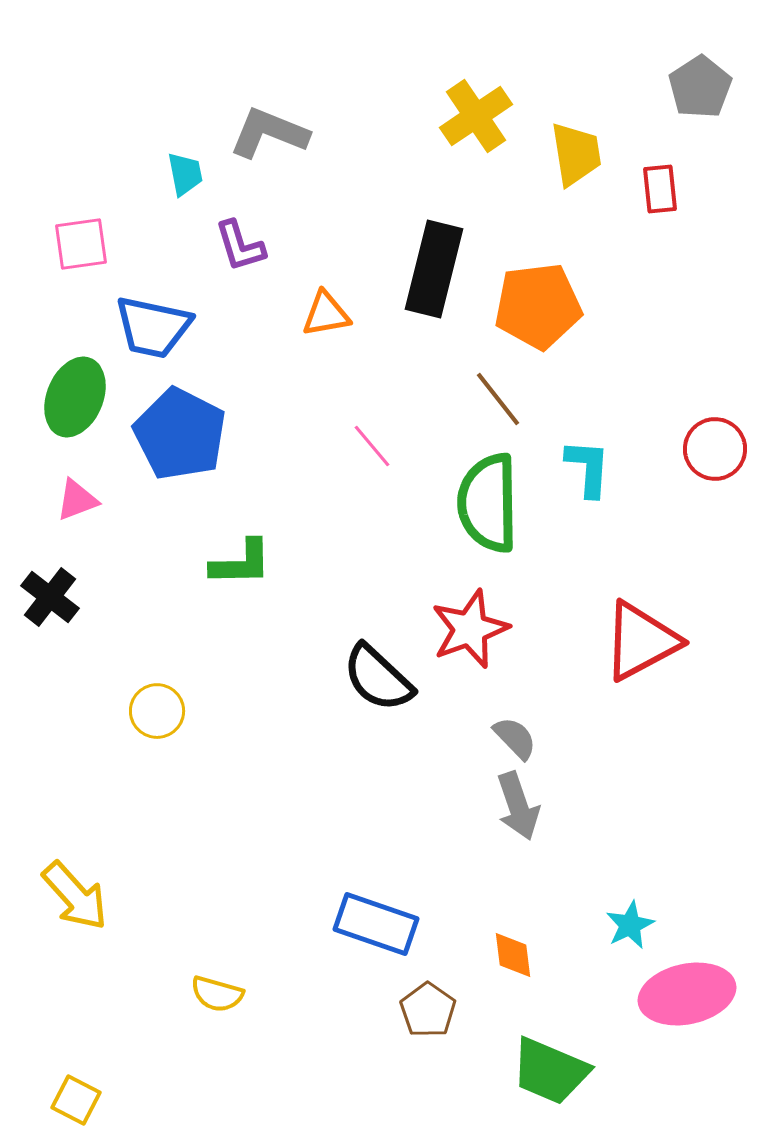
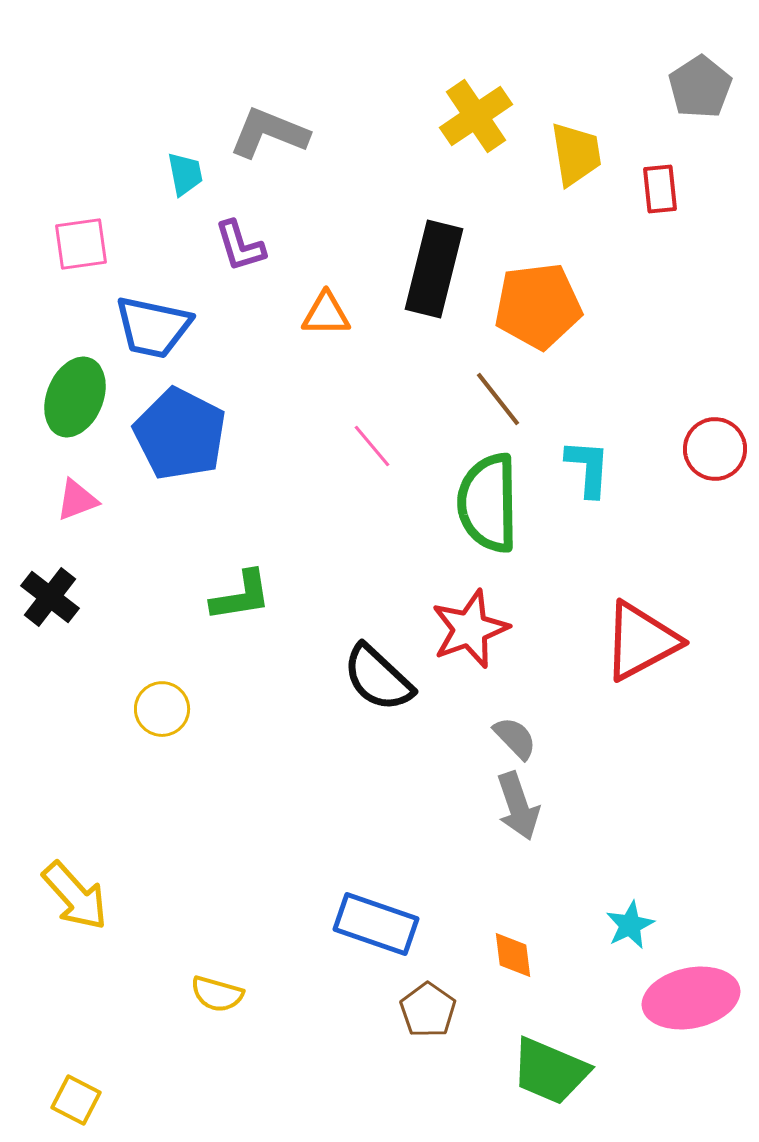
orange triangle: rotated 10 degrees clockwise
green L-shape: moved 33 px down; rotated 8 degrees counterclockwise
yellow circle: moved 5 px right, 2 px up
pink ellipse: moved 4 px right, 4 px down
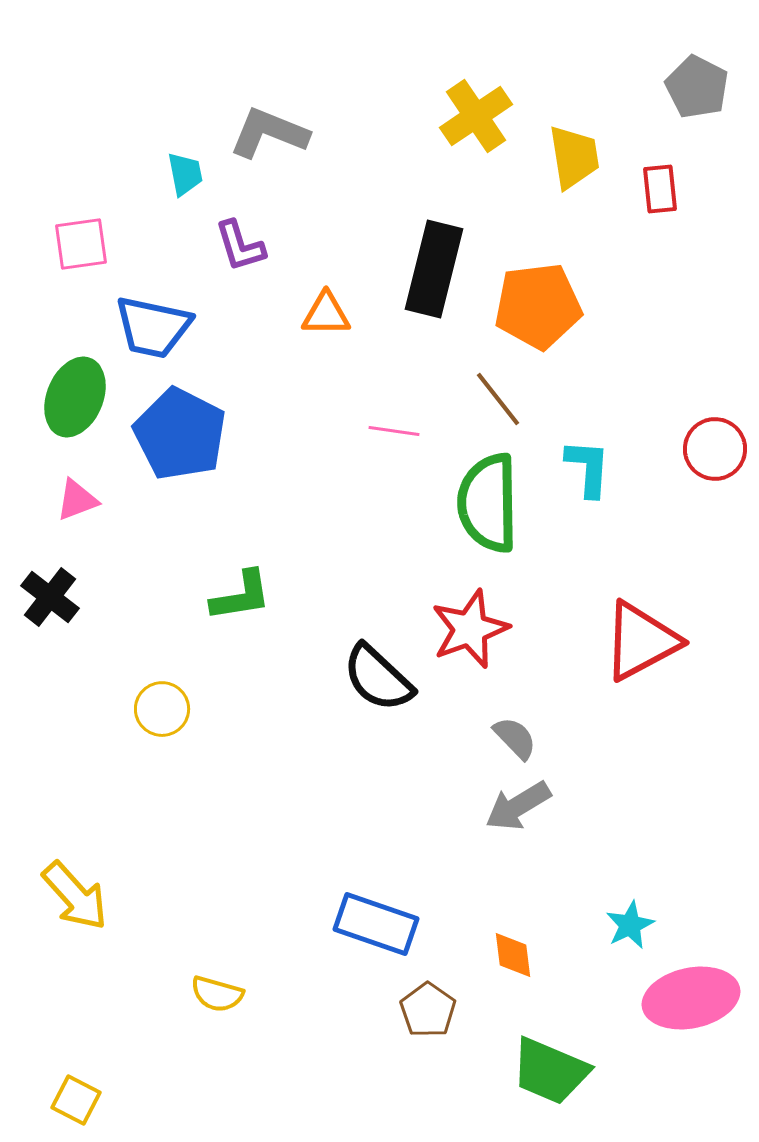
gray pentagon: moved 3 px left; rotated 12 degrees counterclockwise
yellow trapezoid: moved 2 px left, 3 px down
pink line: moved 22 px right, 15 px up; rotated 42 degrees counterclockwise
gray arrow: rotated 78 degrees clockwise
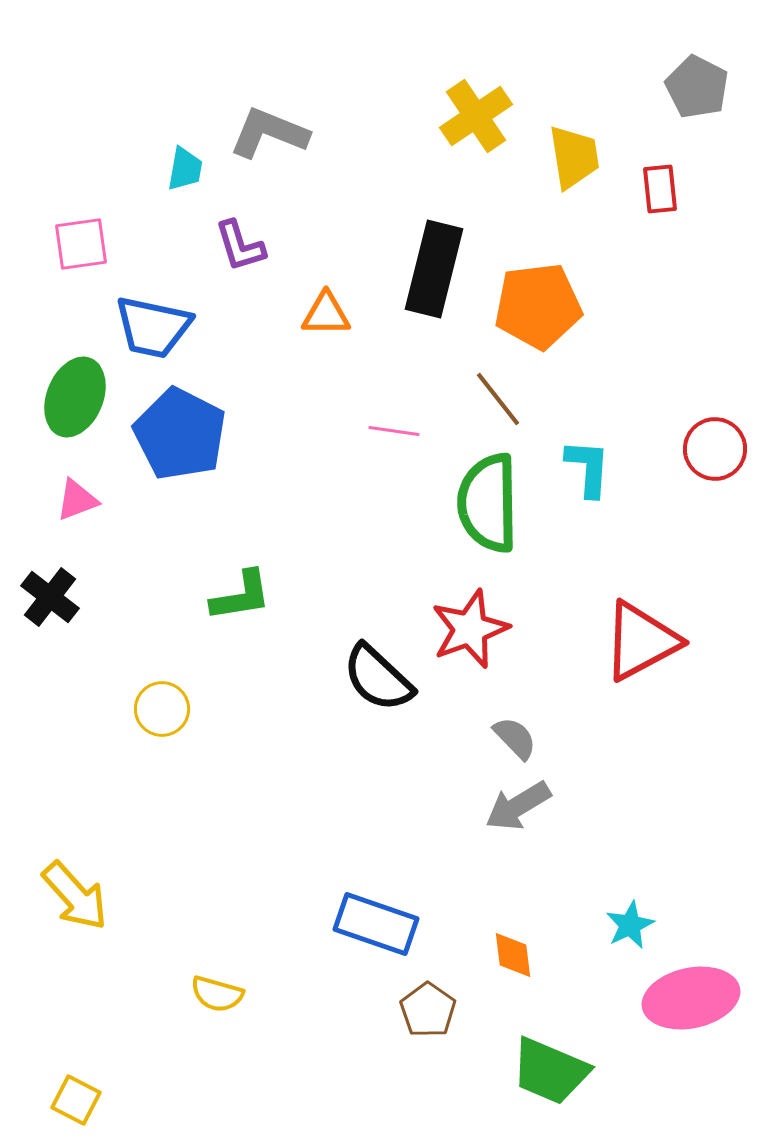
cyan trapezoid: moved 5 px up; rotated 21 degrees clockwise
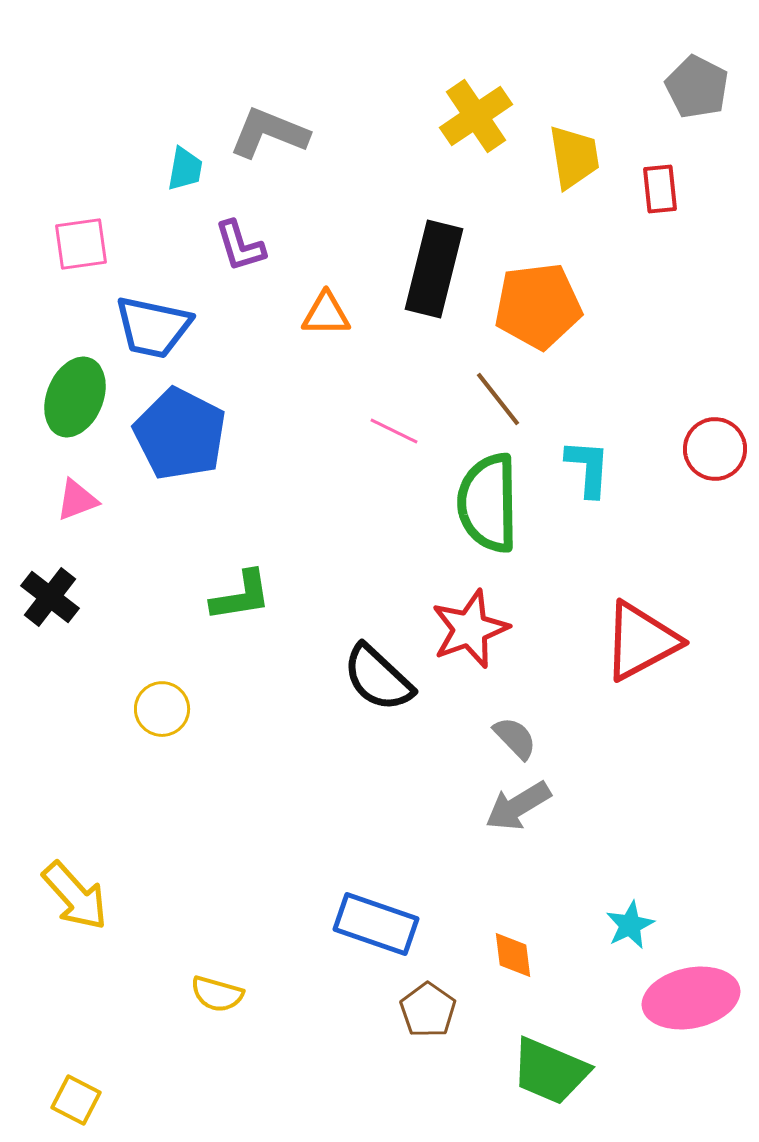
pink line: rotated 18 degrees clockwise
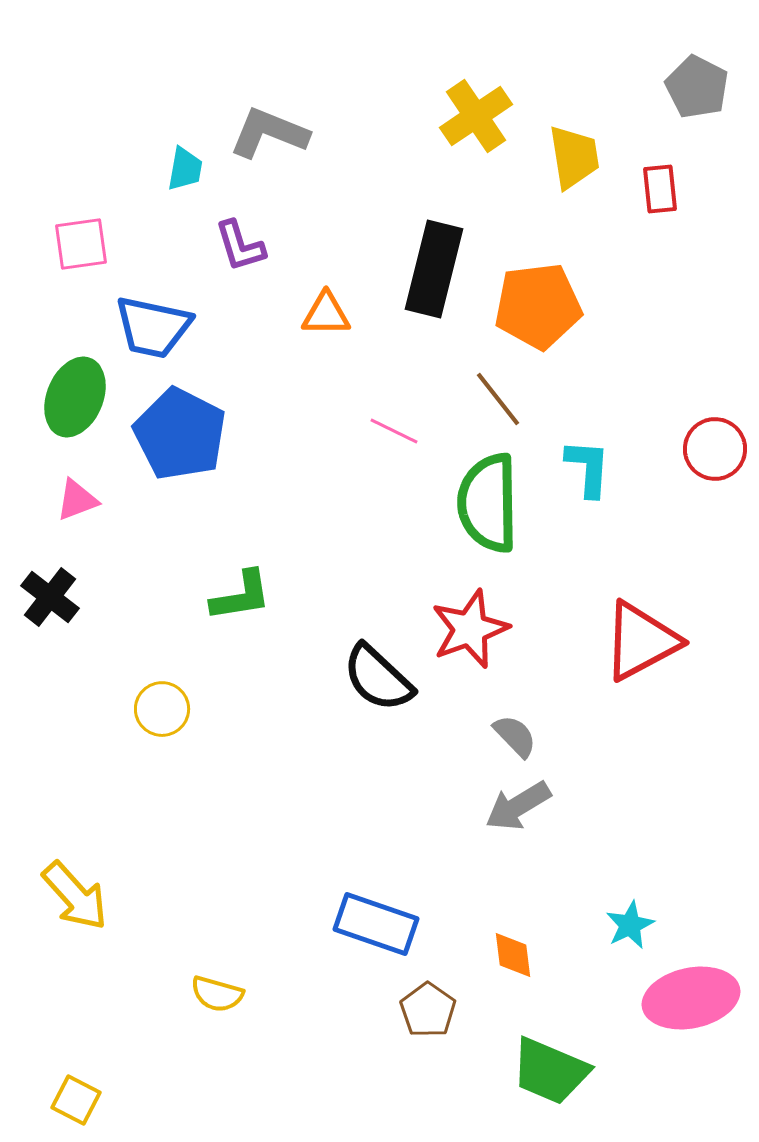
gray semicircle: moved 2 px up
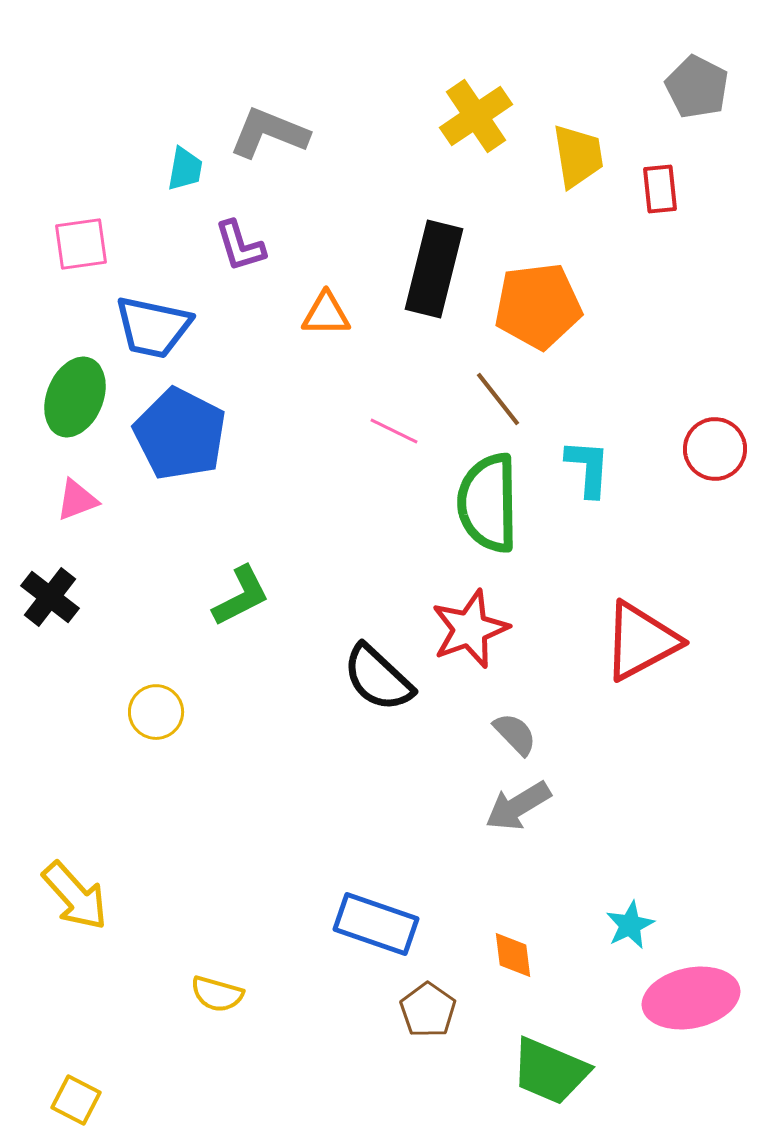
yellow trapezoid: moved 4 px right, 1 px up
green L-shape: rotated 18 degrees counterclockwise
yellow circle: moved 6 px left, 3 px down
gray semicircle: moved 2 px up
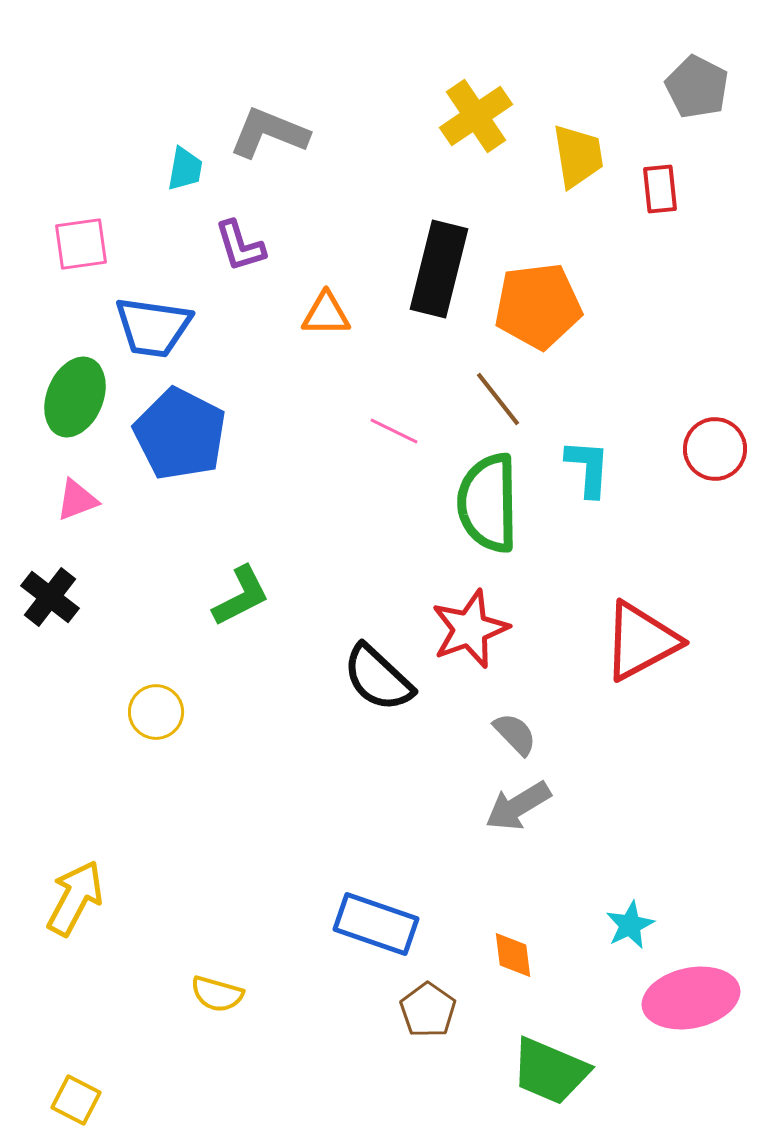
black rectangle: moved 5 px right
blue trapezoid: rotated 4 degrees counterclockwise
yellow arrow: moved 2 px down; rotated 110 degrees counterclockwise
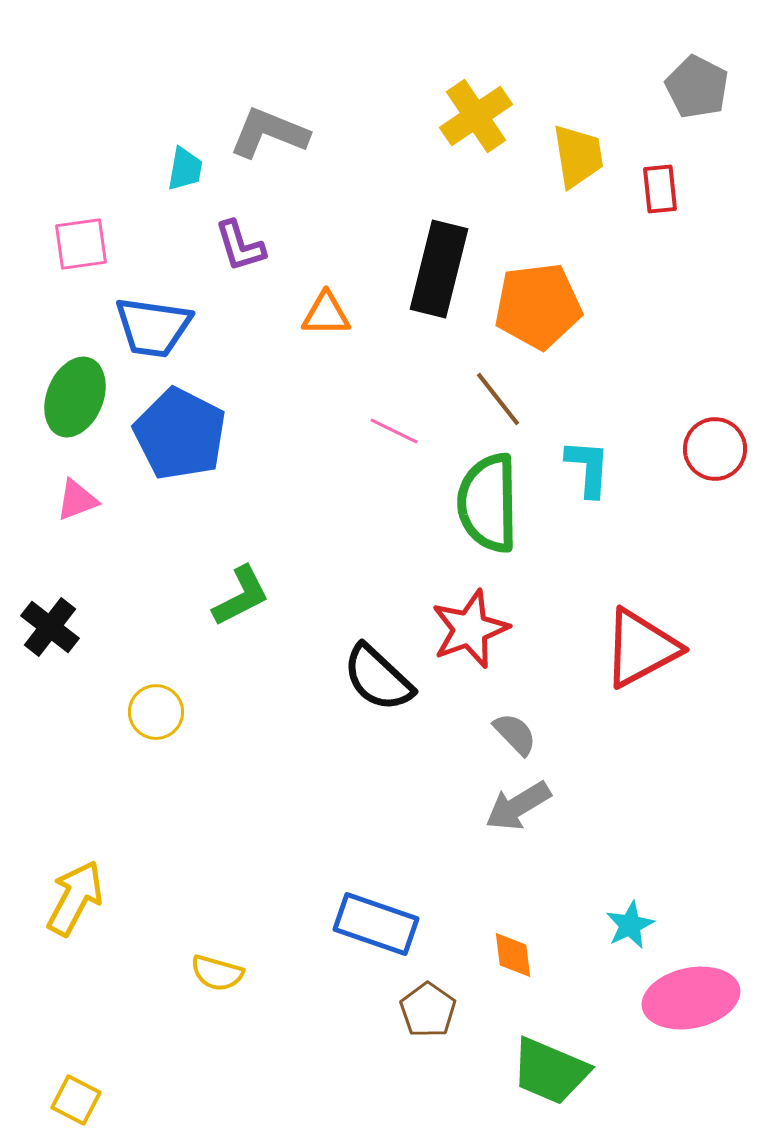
black cross: moved 30 px down
red triangle: moved 7 px down
yellow semicircle: moved 21 px up
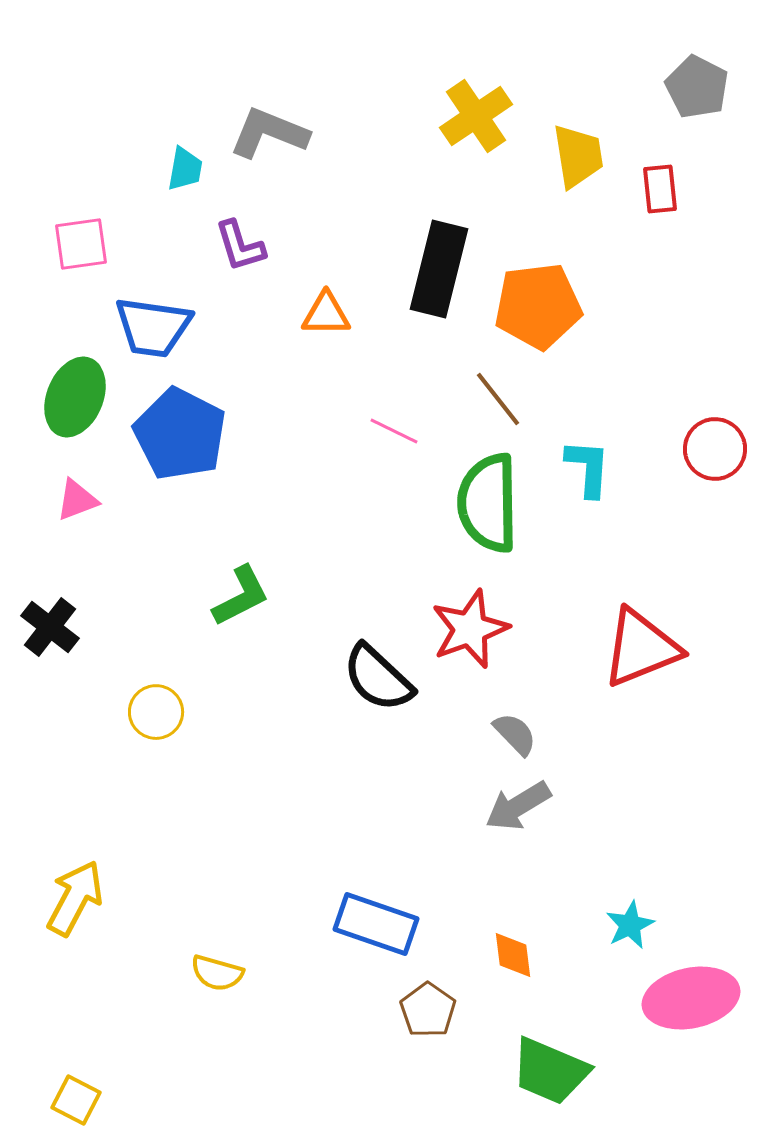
red triangle: rotated 6 degrees clockwise
